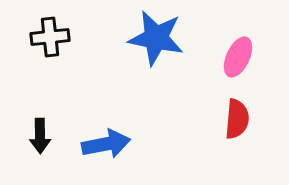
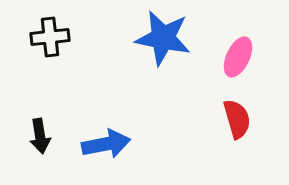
blue star: moved 7 px right
red semicircle: rotated 21 degrees counterclockwise
black arrow: rotated 8 degrees counterclockwise
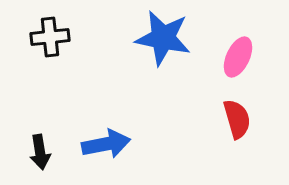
black arrow: moved 16 px down
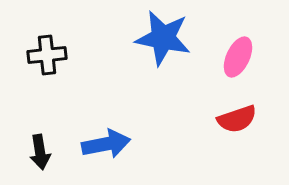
black cross: moved 3 px left, 18 px down
red semicircle: rotated 87 degrees clockwise
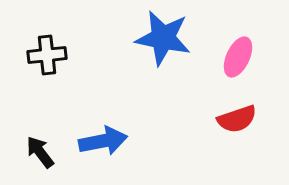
blue arrow: moved 3 px left, 3 px up
black arrow: rotated 152 degrees clockwise
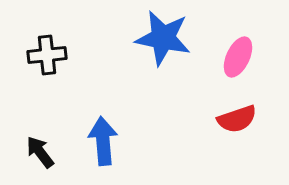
blue arrow: rotated 84 degrees counterclockwise
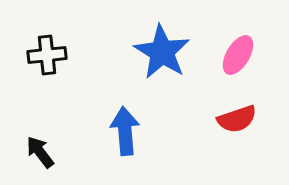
blue star: moved 1 px left, 14 px down; rotated 20 degrees clockwise
pink ellipse: moved 2 px up; rotated 6 degrees clockwise
blue arrow: moved 22 px right, 10 px up
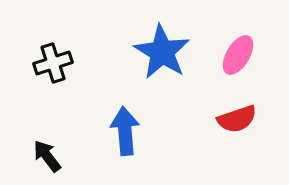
black cross: moved 6 px right, 8 px down; rotated 12 degrees counterclockwise
black arrow: moved 7 px right, 4 px down
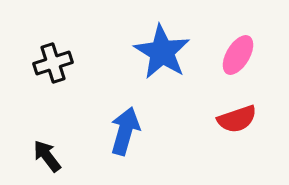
blue arrow: rotated 21 degrees clockwise
